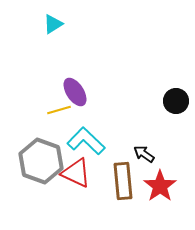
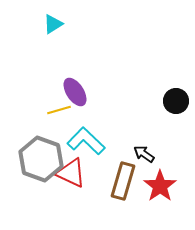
gray hexagon: moved 2 px up
red triangle: moved 5 px left
brown rectangle: rotated 21 degrees clockwise
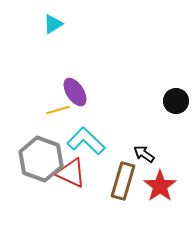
yellow line: moved 1 px left
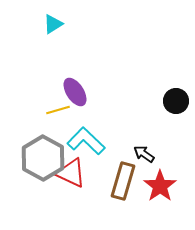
gray hexagon: moved 2 px right, 1 px up; rotated 9 degrees clockwise
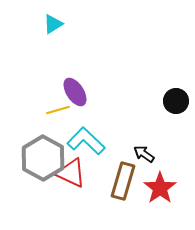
red star: moved 2 px down
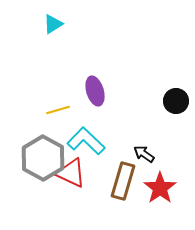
purple ellipse: moved 20 px right, 1 px up; rotated 16 degrees clockwise
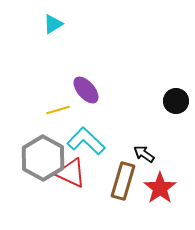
purple ellipse: moved 9 px left, 1 px up; rotated 24 degrees counterclockwise
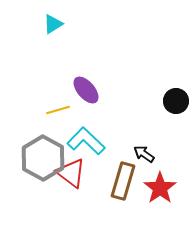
red triangle: rotated 12 degrees clockwise
